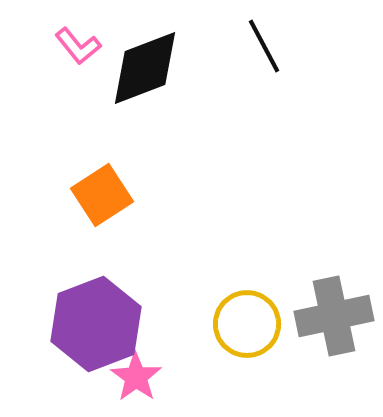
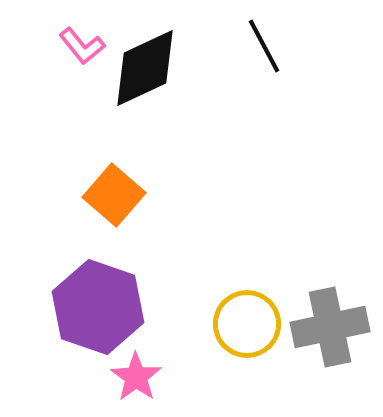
pink L-shape: moved 4 px right
black diamond: rotated 4 degrees counterclockwise
orange square: moved 12 px right; rotated 16 degrees counterclockwise
gray cross: moved 4 px left, 11 px down
purple hexagon: moved 2 px right, 17 px up; rotated 20 degrees counterclockwise
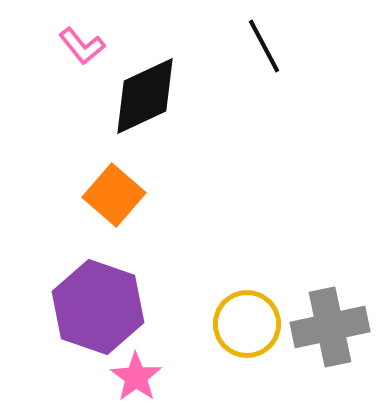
black diamond: moved 28 px down
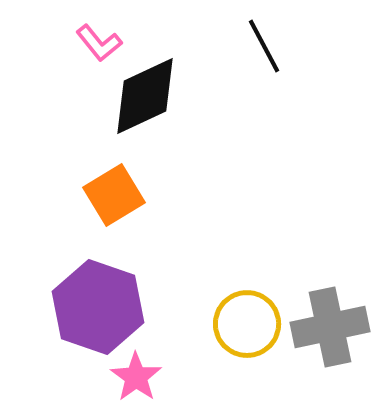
pink L-shape: moved 17 px right, 3 px up
orange square: rotated 18 degrees clockwise
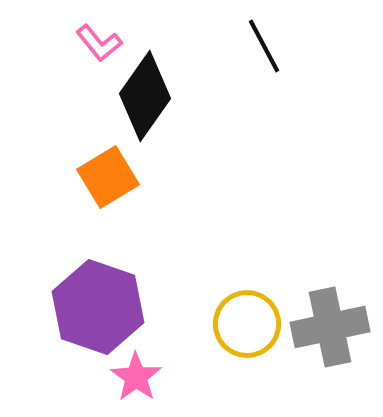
black diamond: rotated 30 degrees counterclockwise
orange square: moved 6 px left, 18 px up
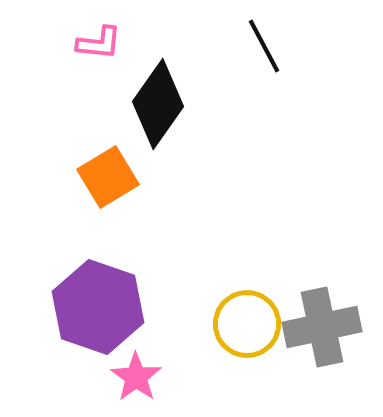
pink L-shape: rotated 45 degrees counterclockwise
black diamond: moved 13 px right, 8 px down
gray cross: moved 8 px left
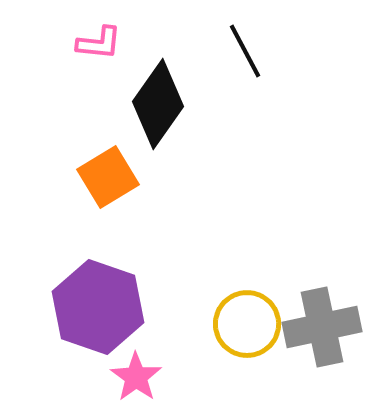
black line: moved 19 px left, 5 px down
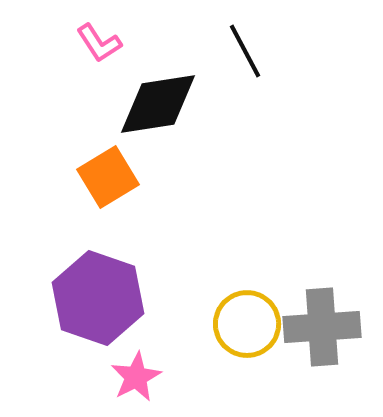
pink L-shape: rotated 51 degrees clockwise
black diamond: rotated 46 degrees clockwise
purple hexagon: moved 9 px up
gray cross: rotated 8 degrees clockwise
pink star: rotated 9 degrees clockwise
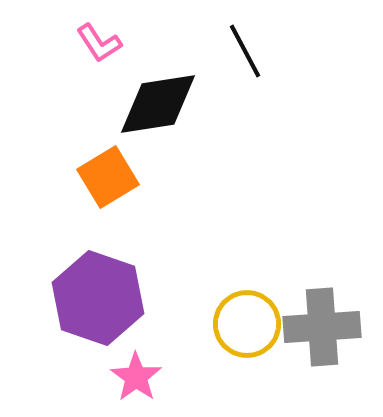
pink star: rotated 9 degrees counterclockwise
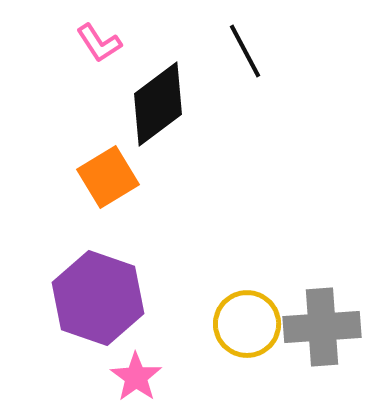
black diamond: rotated 28 degrees counterclockwise
